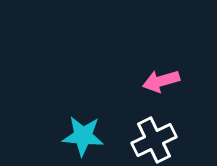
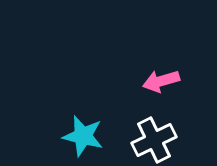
cyan star: rotated 9 degrees clockwise
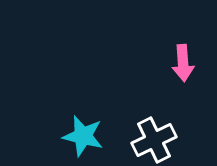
pink arrow: moved 22 px right, 18 px up; rotated 78 degrees counterclockwise
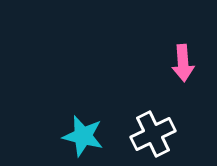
white cross: moved 1 px left, 6 px up
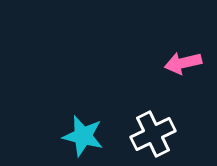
pink arrow: rotated 81 degrees clockwise
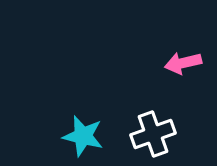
white cross: rotated 6 degrees clockwise
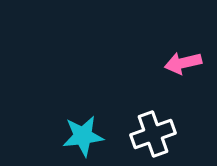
cyan star: rotated 21 degrees counterclockwise
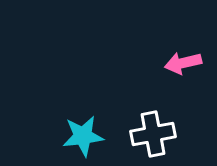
white cross: rotated 9 degrees clockwise
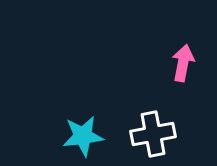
pink arrow: rotated 114 degrees clockwise
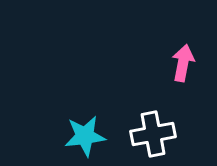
cyan star: moved 2 px right
